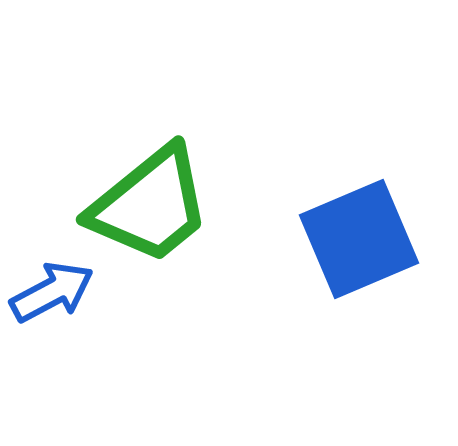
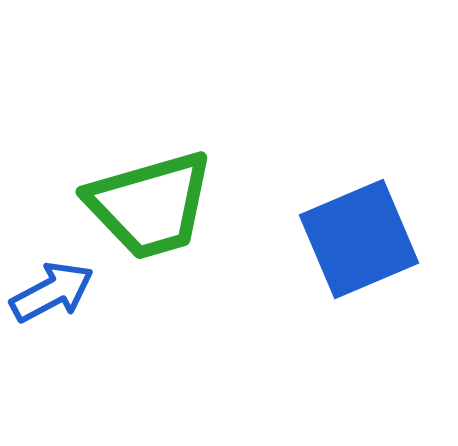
green trapezoid: rotated 23 degrees clockwise
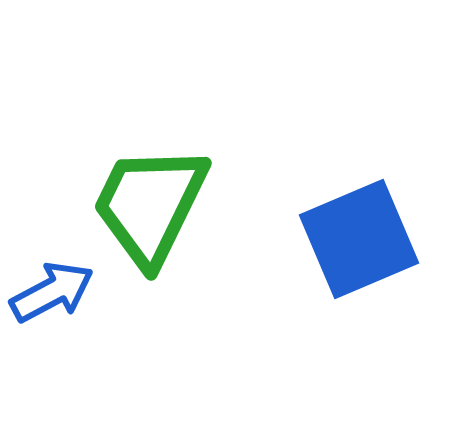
green trapezoid: rotated 132 degrees clockwise
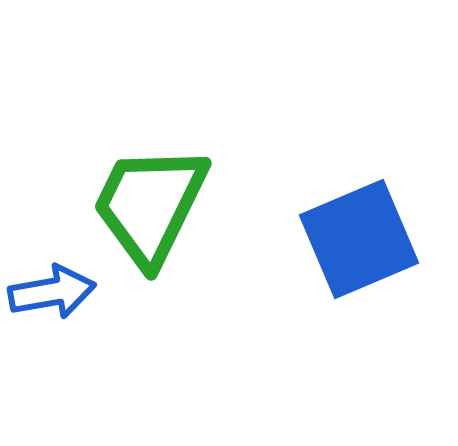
blue arrow: rotated 18 degrees clockwise
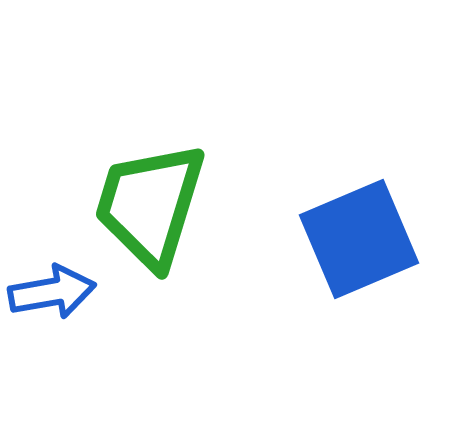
green trapezoid: rotated 9 degrees counterclockwise
